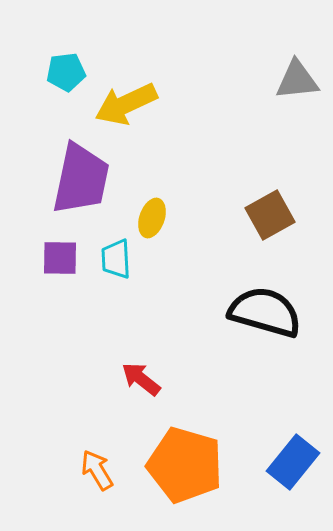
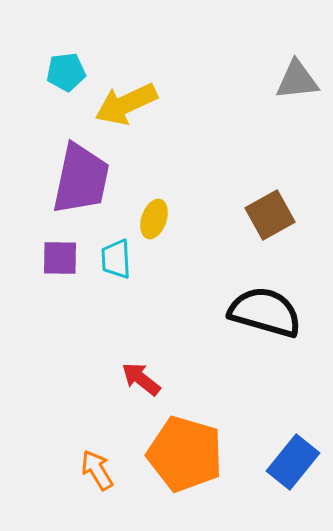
yellow ellipse: moved 2 px right, 1 px down
orange pentagon: moved 11 px up
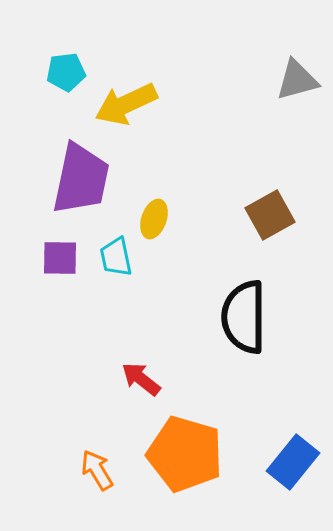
gray triangle: rotated 9 degrees counterclockwise
cyan trapezoid: moved 2 px up; rotated 9 degrees counterclockwise
black semicircle: moved 21 px left, 5 px down; rotated 106 degrees counterclockwise
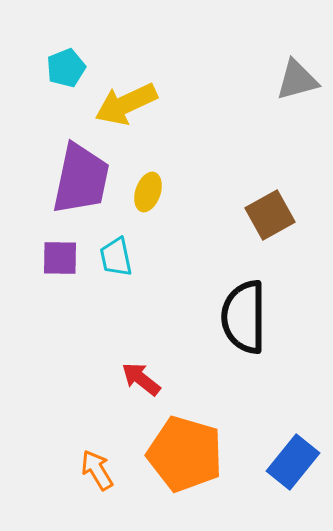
cyan pentagon: moved 4 px up; rotated 15 degrees counterclockwise
yellow ellipse: moved 6 px left, 27 px up
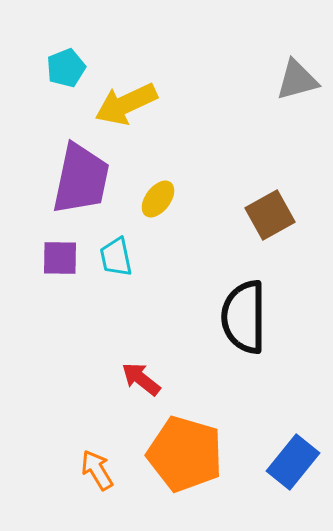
yellow ellipse: moved 10 px right, 7 px down; rotated 18 degrees clockwise
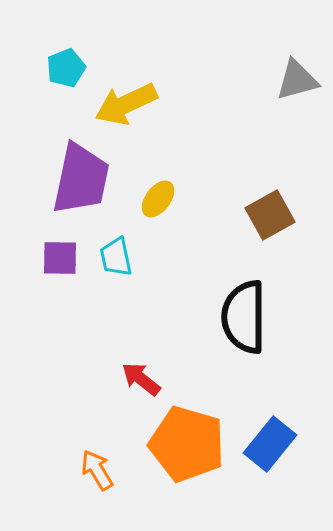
orange pentagon: moved 2 px right, 10 px up
blue rectangle: moved 23 px left, 18 px up
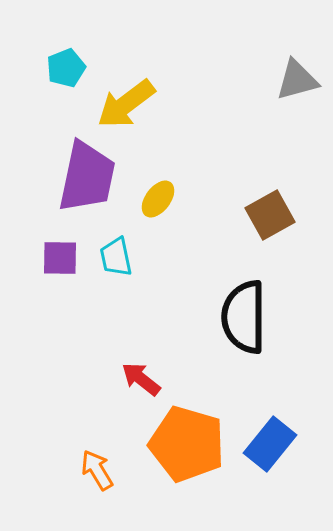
yellow arrow: rotated 12 degrees counterclockwise
purple trapezoid: moved 6 px right, 2 px up
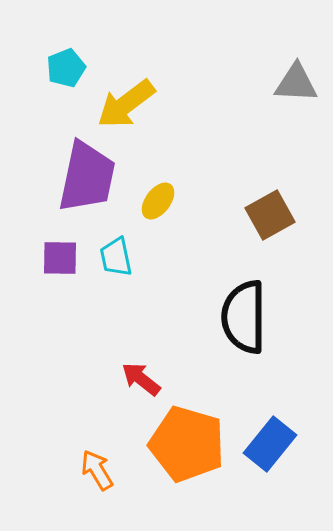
gray triangle: moved 1 px left, 3 px down; rotated 18 degrees clockwise
yellow ellipse: moved 2 px down
